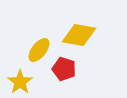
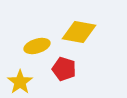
yellow diamond: moved 3 px up
yellow ellipse: moved 2 px left, 4 px up; rotated 35 degrees clockwise
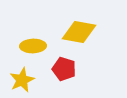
yellow ellipse: moved 4 px left; rotated 15 degrees clockwise
yellow star: moved 2 px right, 2 px up; rotated 10 degrees clockwise
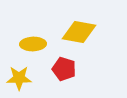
yellow ellipse: moved 2 px up
yellow star: moved 3 px left, 2 px up; rotated 25 degrees clockwise
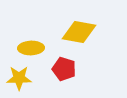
yellow ellipse: moved 2 px left, 4 px down
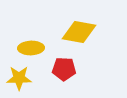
red pentagon: rotated 15 degrees counterclockwise
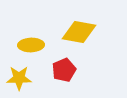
yellow ellipse: moved 3 px up
red pentagon: moved 1 px down; rotated 25 degrees counterclockwise
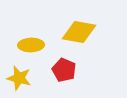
red pentagon: rotated 25 degrees counterclockwise
yellow star: rotated 15 degrees clockwise
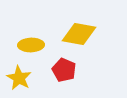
yellow diamond: moved 2 px down
yellow star: rotated 15 degrees clockwise
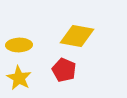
yellow diamond: moved 2 px left, 2 px down
yellow ellipse: moved 12 px left
